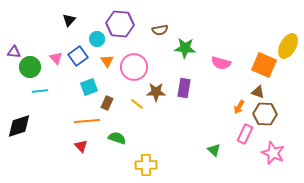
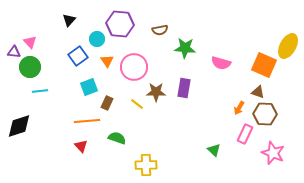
pink triangle: moved 26 px left, 16 px up
orange arrow: moved 1 px down
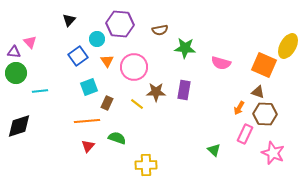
green circle: moved 14 px left, 6 px down
purple rectangle: moved 2 px down
red triangle: moved 7 px right; rotated 24 degrees clockwise
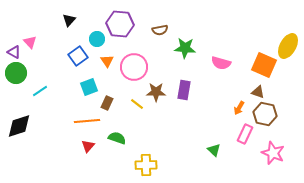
purple triangle: rotated 24 degrees clockwise
cyan line: rotated 28 degrees counterclockwise
brown hexagon: rotated 10 degrees clockwise
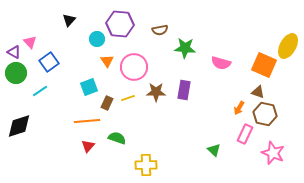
blue square: moved 29 px left, 6 px down
yellow line: moved 9 px left, 6 px up; rotated 56 degrees counterclockwise
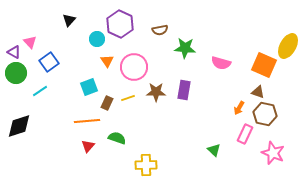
purple hexagon: rotated 20 degrees clockwise
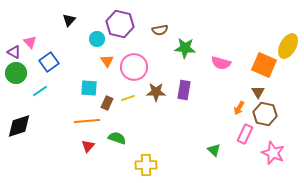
purple hexagon: rotated 12 degrees counterclockwise
cyan square: moved 1 px down; rotated 24 degrees clockwise
brown triangle: rotated 40 degrees clockwise
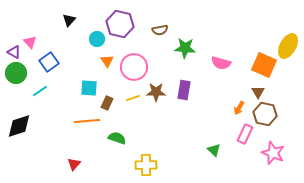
yellow line: moved 5 px right
red triangle: moved 14 px left, 18 px down
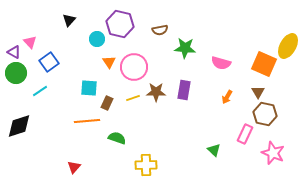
orange triangle: moved 2 px right, 1 px down
orange square: moved 1 px up
orange arrow: moved 12 px left, 11 px up
red triangle: moved 3 px down
